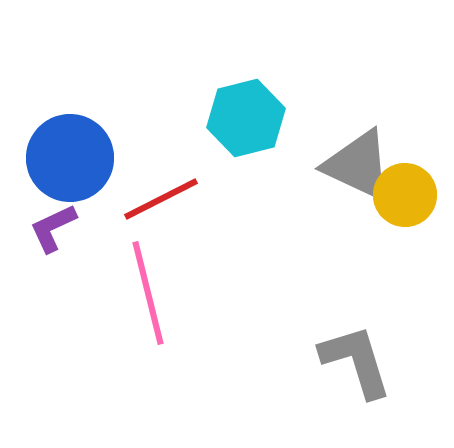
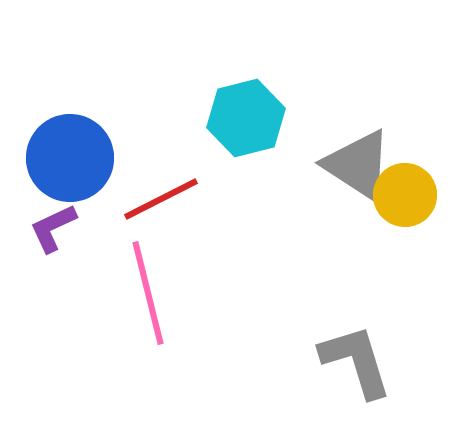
gray triangle: rotated 8 degrees clockwise
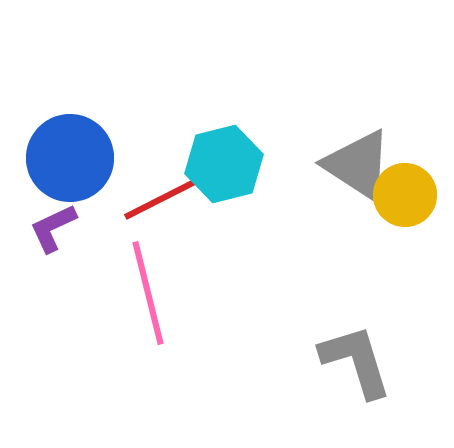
cyan hexagon: moved 22 px left, 46 px down
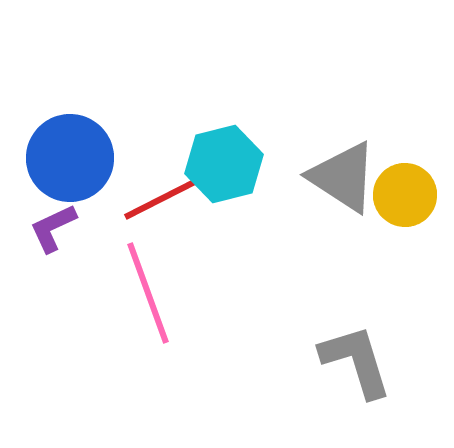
gray triangle: moved 15 px left, 12 px down
pink line: rotated 6 degrees counterclockwise
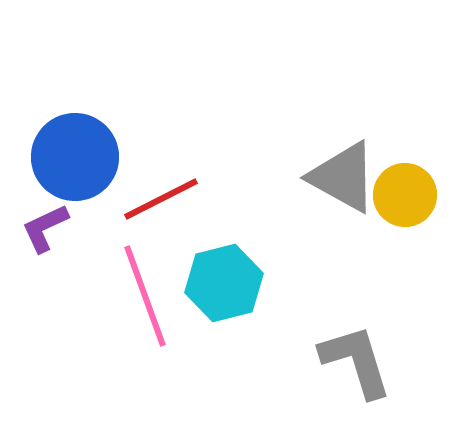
blue circle: moved 5 px right, 1 px up
cyan hexagon: moved 119 px down
gray triangle: rotated 4 degrees counterclockwise
purple L-shape: moved 8 px left
pink line: moved 3 px left, 3 px down
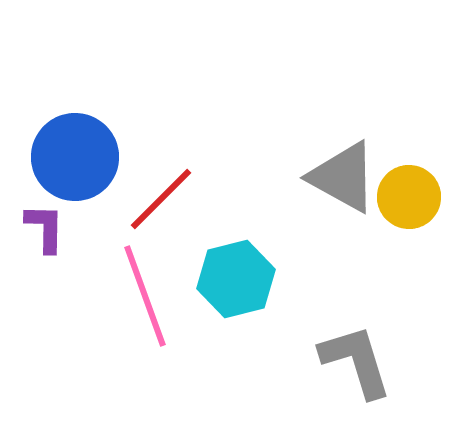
yellow circle: moved 4 px right, 2 px down
red line: rotated 18 degrees counterclockwise
purple L-shape: rotated 116 degrees clockwise
cyan hexagon: moved 12 px right, 4 px up
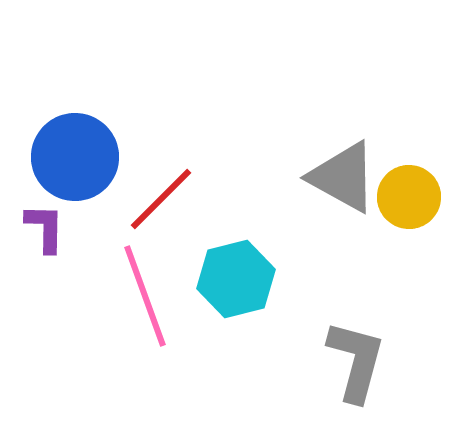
gray L-shape: rotated 32 degrees clockwise
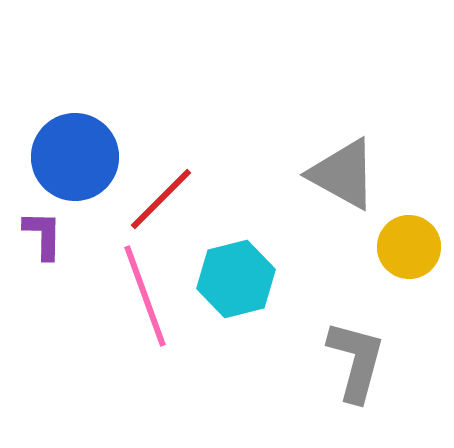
gray triangle: moved 3 px up
yellow circle: moved 50 px down
purple L-shape: moved 2 px left, 7 px down
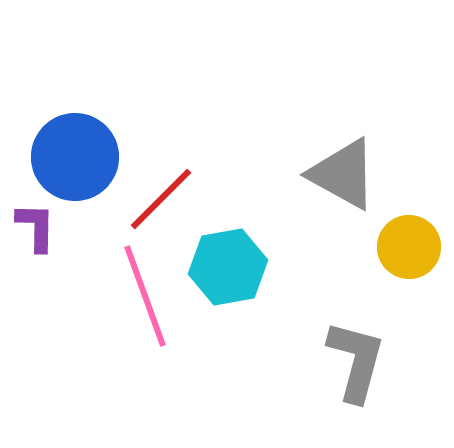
purple L-shape: moved 7 px left, 8 px up
cyan hexagon: moved 8 px left, 12 px up; rotated 4 degrees clockwise
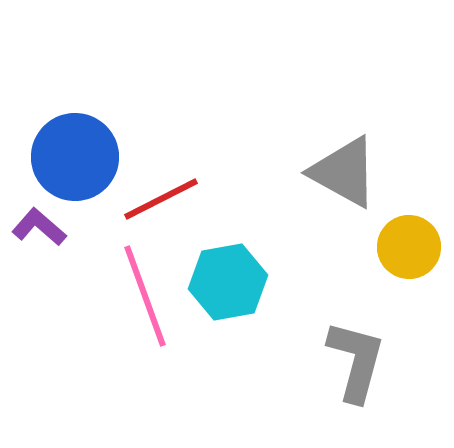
gray triangle: moved 1 px right, 2 px up
red line: rotated 18 degrees clockwise
purple L-shape: moved 3 px right; rotated 50 degrees counterclockwise
cyan hexagon: moved 15 px down
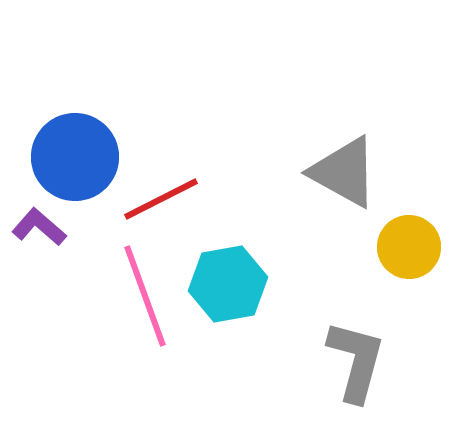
cyan hexagon: moved 2 px down
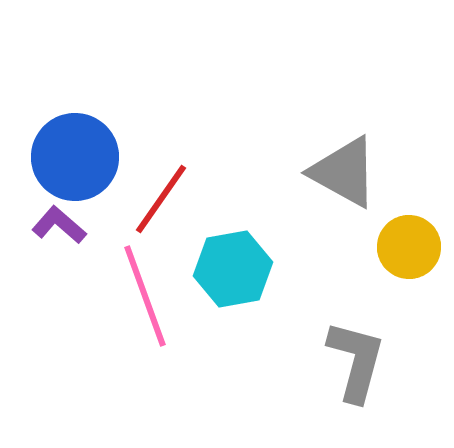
red line: rotated 28 degrees counterclockwise
purple L-shape: moved 20 px right, 2 px up
cyan hexagon: moved 5 px right, 15 px up
